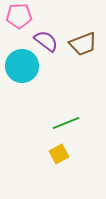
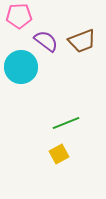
brown trapezoid: moved 1 px left, 3 px up
cyan circle: moved 1 px left, 1 px down
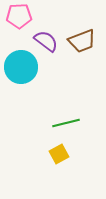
green line: rotated 8 degrees clockwise
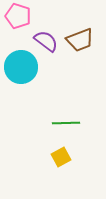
pink pentagon: moved 1 px left; rotated 20 degrees clockwise
brown trapezoid: moved 2 px left, 1 px up
green line: rotated 12 degrees clockwise
yellow square: moved 2 px right, 3 px down
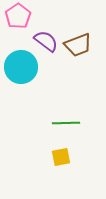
pink pentagon: rotated 20 degrees clockwise
brown trapezoid: moved 2 px left, 5 px down
yellow square: rotated 18 degrees clockwise
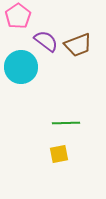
yellow square: moved 2 px left, 3 px up
